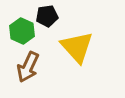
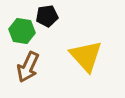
green hexagon: rotated 15 degrees counterclockwise
yellow triangle: moved 9 px right, 9 px down
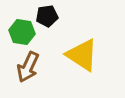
green hexagon: moved 1 px down
yellow triangle: moved 4 px left, 1 px up; rotated 15 degrees counterclockwise
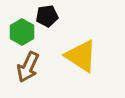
green hexagon: rotated 20 degrees clockwise
yellow triangle: moved 1 px left, 1 px down
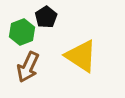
black pentagon: moved 1 px left, 1 px down; rotated 25 degrees counterclockwise
green hexagon: rotated 10 degrees clockwise
